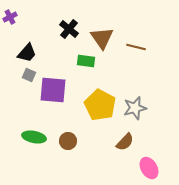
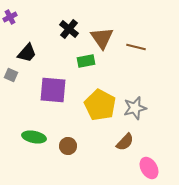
green rectangle: rotated 18 degrees counterclockwise
gray square: moved 18 px left
brown circle: moved 5 px down
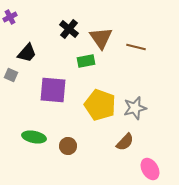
brown triangle: moved 1 px left
yellow pentagon: rotated 8 degrees counterclockwise
pink ellipse: moved 1 px right, 1 px down
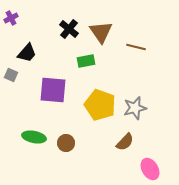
purple cross: moved 1 px right, 1 px down
brown triangle: moved 6 px up
brown circle: moved 2 px left, 3 px up
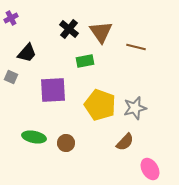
green rectangle: moved 1 px left
gray square: moved 2 px down
purple square: rotated 8 degrees counterclockwise
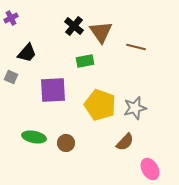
black cross: moved 5 px right, 3 px up
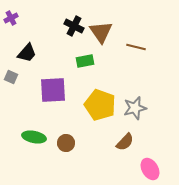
black cross: rotated 12 degrees counterclockwise
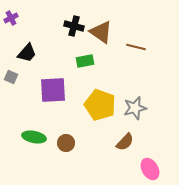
black cross: rotated 12 degrees counterclockwise
brown triangle: rotated 20 degrees counterclockwise
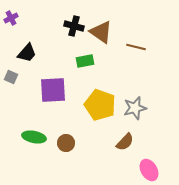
pink ellipse: moved 1 px left, 1 px down
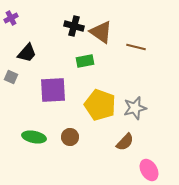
brown circle: moved 4 px right, 6 px up
